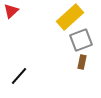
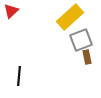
brown rectangle: moved 5 px right, 5 px up; rotated 24 degrees counterclockwise
black line: rotated 36 degrees counterclockwise
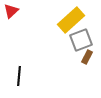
yellow rectangle: moved 1 px right, 3 px down
brown rectangle: rotated 40 degrees clockwise
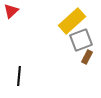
yellow rectangle: moved 1 px right, 1 px down
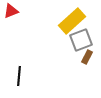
red triangle: rotated 21 degrees clockwise
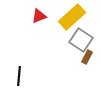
red triangle: moved 28 px right, 5 px down
yellow rectangle: moved 4 px up
gray square: rotated 35 degrees counterclockwise
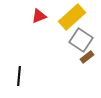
brown rectangle: rotated 24 degrees clockwise
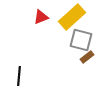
red triangle: moved 2 px right, 1 px down
gray square: rotated 20 degrees counterclockwise
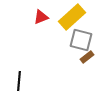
black line: moved 5 px down
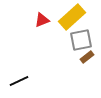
red triangle: moved 1 px right, 3 px down
gray square: rotated 25 degrees counterclockwise
black line: rotated 60 degrees clockwise
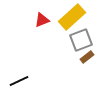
gray square: rotated 10 degrees counterclockwise
